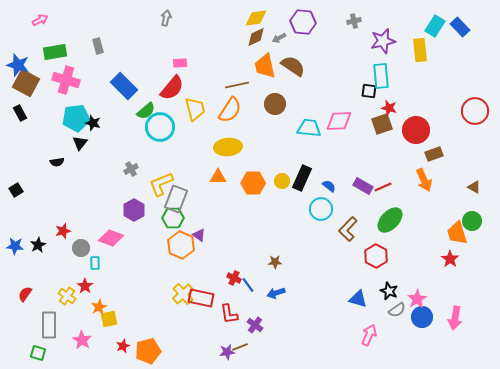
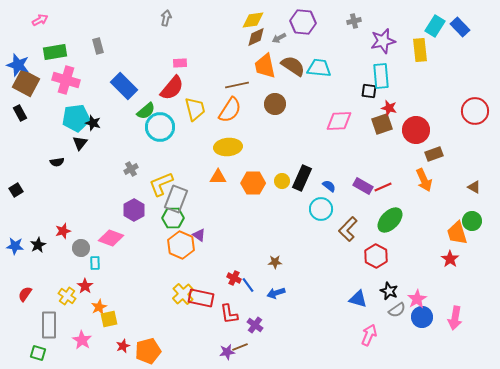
yellow diamond at (256, 18): moved 3 px left, 2 px down
cyan trapezoid at (309, 128): moved 10 px right, 60 px up
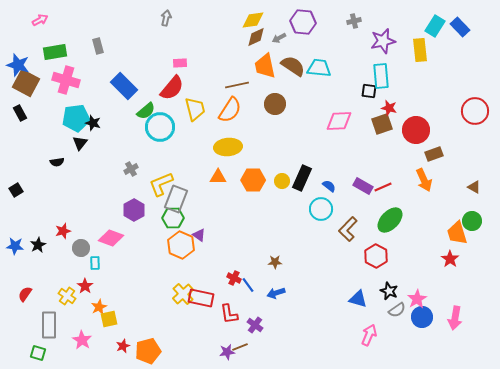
orange hexagon at (253, 183): moved 3 px up
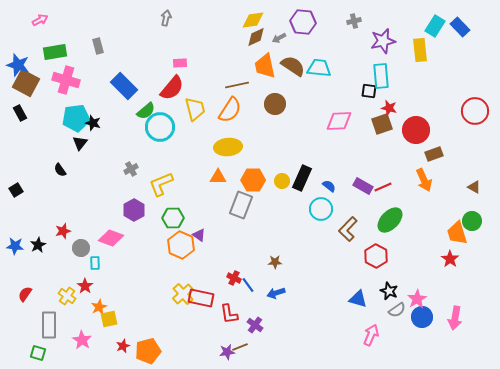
black semicircle at (57, 162): moved 3 px right, 8 px down; rotated 64 degrees clockwise
gray rectangle at (176, 199): moved 65 px right, 6 px down
pink arrow at (369, 335): moved 2 px right
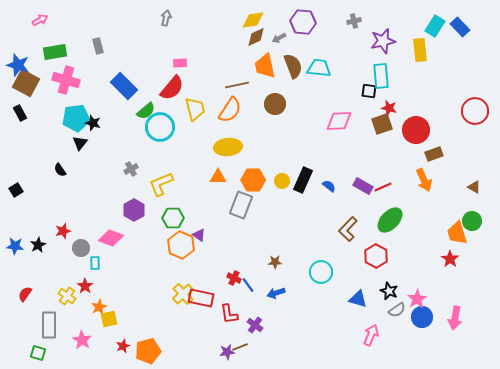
brown semicircle at (293, 66): rotated 35 degrees clockwise
black rectangle at (302, 178): moved 1 px right, 2 px down
cyan circle at (321, 209): moved 63 px down
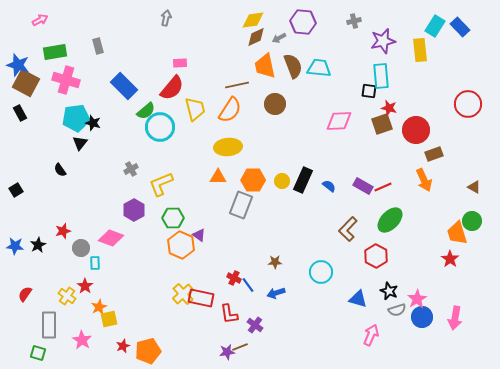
red circle at (475, 111): moved 7 px left, 7 px up
gray semicircle at (397, 310): rotated 18 degrees clockwise
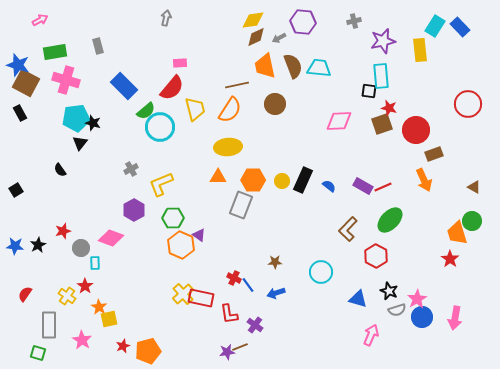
orange star at (99, 307): rotated 14 degrees counterclockwise
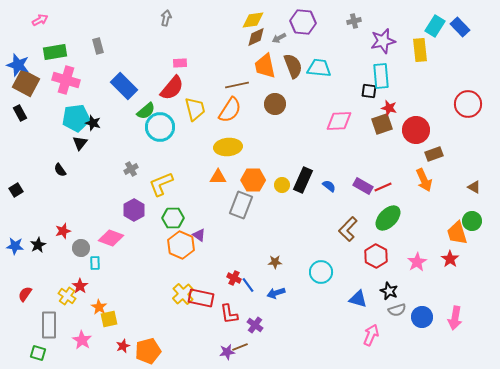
yellow circle at (282, 181): moved 4 px down
green ellipse at (390, 220): moved 2 px left, 2 px up
red star at (85, 286): moved 5 px left
pink star at (417, 299): moved 37 px up
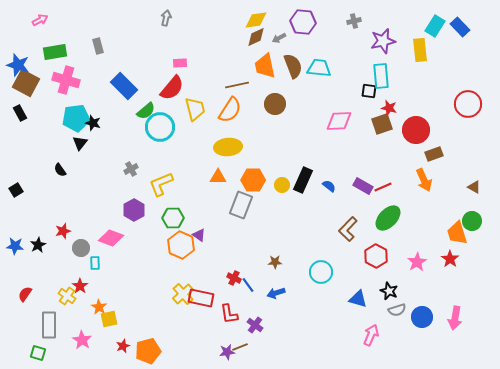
yellow diamond at (253, 20): moved 3 px right
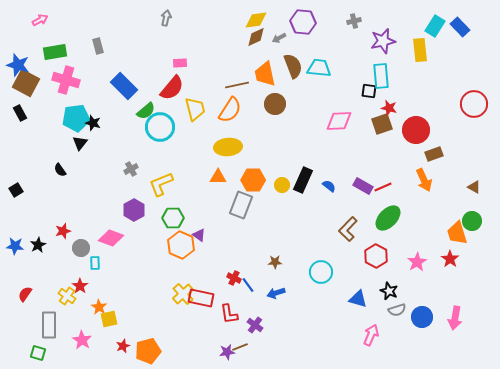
orange trapezoid at (265, 66): moved 8 px down
red circle at (468, 104): moved 6 px right
